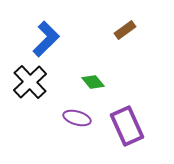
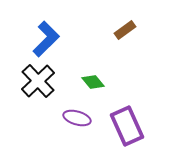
black cross: moved 8 px right, 1 px up
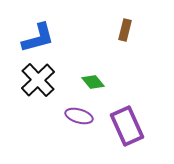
brown rectangle: rotated 40 degrees counterclockwise
blue L-shape: moved 8 px left, 1 px up; rotated 30 degrees clockwise
black cross: moved 1 px up
purple ellipse: moved 2 px right, 2 px up
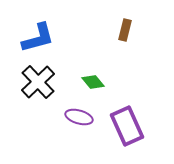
black cross: moved 2 px down
purple ellipse: moved 1 px down
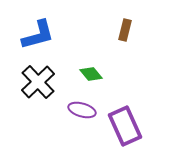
blue L-shape: moved 3 px up
green diamond: moved 2 px left, 8 px up
purple ellipse: moved 3 px right, 7 px up
purple rectangle: moved 2 px left
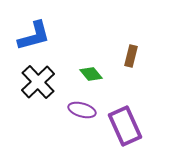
brown rectangle: moved 6 px right, 26 px down
blue L-shape: moved 4 px left, 1 px down
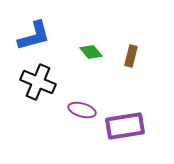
green diamond: moved 22 px up
black cross: rotated 24 degrees counterclockwise
purple rectangle: rotated 75 degrees counterclockwise
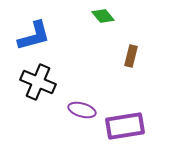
green diamond: moved 12 px right, 36 px up
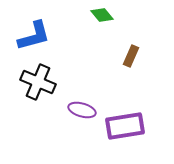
green diamond: moved 1 px left, 1 px up
brown rectangle: rotated 10 degrees clockwise
